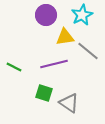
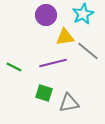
cyan star: moved 1 px right, 1 px up
purple line: moved 1 px left, 1 px up
gray triangle: rotated 45 degrees counterclockwise
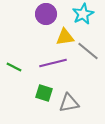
purple circle: moved 1 px up
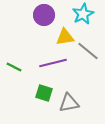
purple circle: moved 2 px left, 1 px down
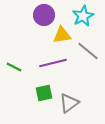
cyan star: moved 2 px down
yellow triangle: moved 3 px left, 2 px up
green square: rotated 30 degrees counterclockwise
gray triangle: rotated 25 degrees counterclockwise
